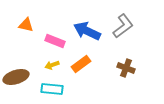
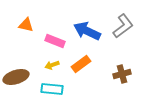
brown cross: moved 4 px left, 6 px down; rotated 36 degrees counterclockwise
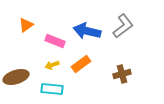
orange triangle: rotated 49 degrees counterclockwise
blue arrow: rotated 12 degrees counterclockwise
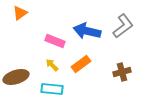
orange triangle: moved 6 px left, 12 px up
yellow arrow: rotated 64 degrees clockwise
brown cross: moved 2 px up
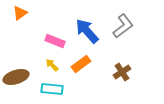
blue arrow: rotated 36 degrees clockwise
brown cross: rotated 18 degrees counterclockwise
